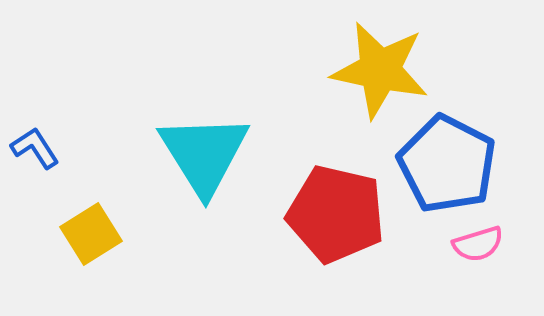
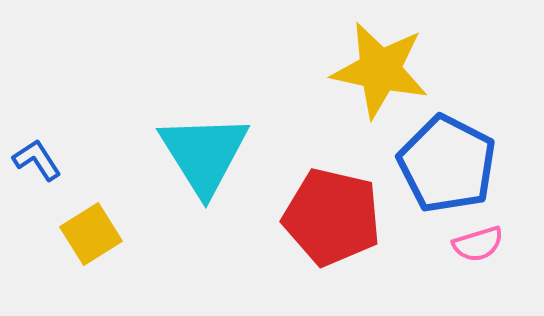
blue L-shape: moved 2 px right, 12 px down
red pentagon: moved 4 px left, 3 px down
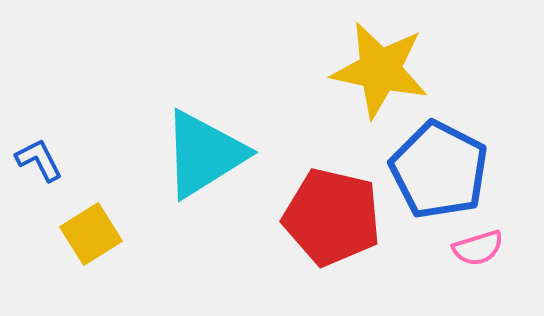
cyan triangle: rotated 30 degrees clockwise
blue L-shape: moved 2 px right; rotated 6 degrees clockwise
blue pentagon: moved 8 px left, 6 px down
pink semicircle: moved 4 px down
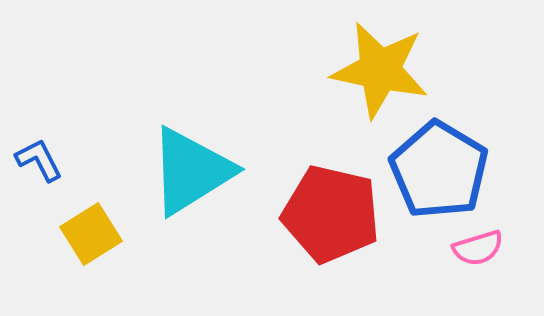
cyan triangle: moved 13 px left, 17 px down
blue pentagon: rotated 4 degrees clockwise
red pentagon: moved 1 px left, 3 px up
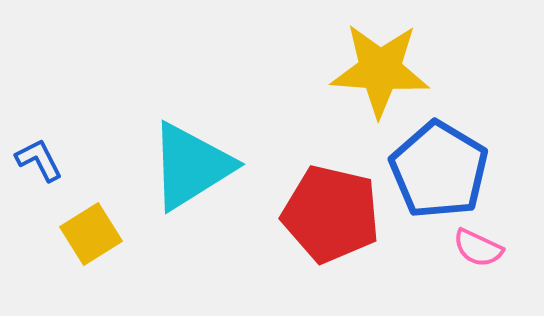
yellow star: rotated 8 degrees counterclockwise
cyan triangle: moved 5 px up
pink semicircle: rotated 42 degrees clockwise
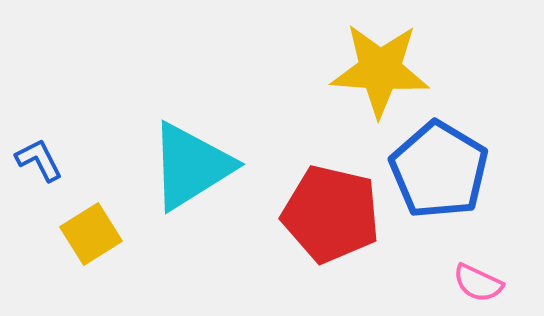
pink semicircle: moved 35 px down
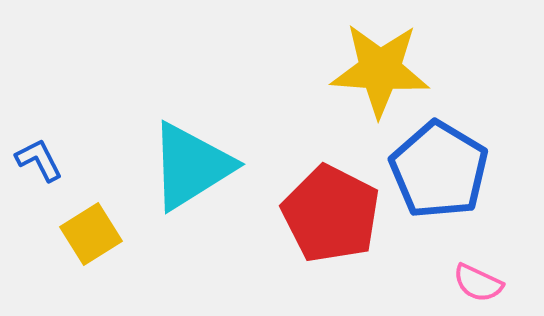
red pentagon: rotated 14 degrees clockwise
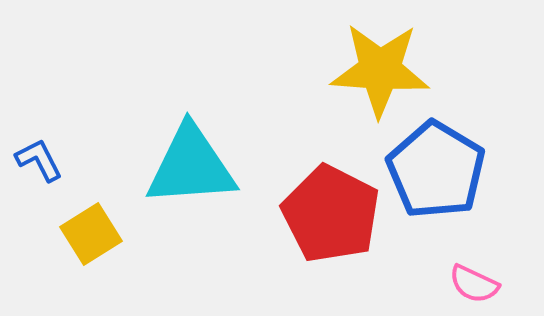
cyan triangle: rotated 28 degrees clockwise
blue pentagon: moved 3 px left
pink semicircle: moved 4 px left, 1 px down
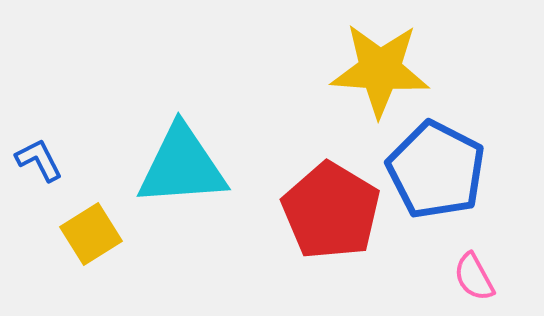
cyan triangle: moved 9 px left
blue pentagon: rotated 4 degrees counterclockwise
red pentagon: moved 3 px up; rotated 4 degrees clockwise
pink semicircle: moved 7 px up; rotated 36 degrees clockwise
